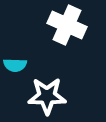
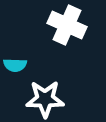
white star: moved 2 px left, 3 px down
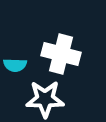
white cross: moved 6 px left, 29 px down; rotated 9 degrees counterclockwise
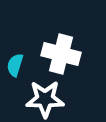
cyan semicircle: rotated 105 degrees clockwise
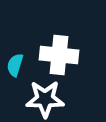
white cross: moved 2 px left, 1 px down; rotated 9 degrees counterclockwise
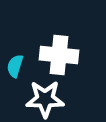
cyan semicircle: moved 1 px down
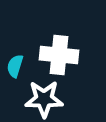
white star: moved 1 px left
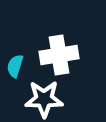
white cross: rotated 15 degrees counterclockwise
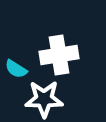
cyan semicircle: moved 1 px right, 3 px down; rotated 75 degrees counterclockwise
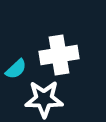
cyan semicircle: rotated 75 degrees counterclockwise
